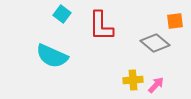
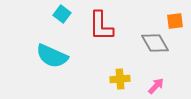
gray diamond: rotated 20 degrees clockwise
yellow cross: moved 13 px left, 1 px up
pink arrow: moved 1 px down
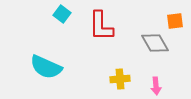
cyan semicircle: moved 6 px left, 11 px down
pink arrow: rotated 132 degrees clockwise
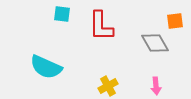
cyan square: rotated 30 degrees counterclockwise
yellow cross: moved 12 px left, 7 px down; rotated 24 degrees counterclockwise
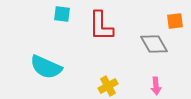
gray diamond: moved 1 px left, 1 px down
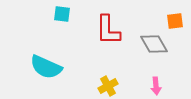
red L-shape: moved 7 px right, 4 px down
